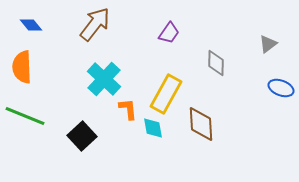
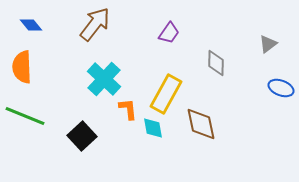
brown diamond: rotated 9 degrees counterclockwise
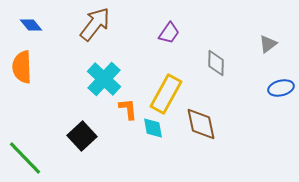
blue ellipse: rotated 35 degrees counterclockwise
green line: moved 42 px down; rotated 24 degrees clockwise
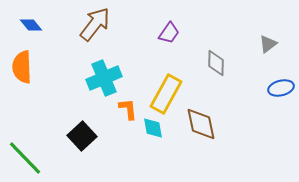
cyan cross: moved 1 px up; rotated 24 degrees clockwise
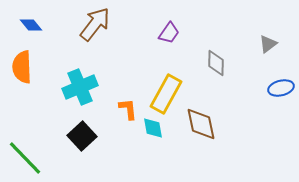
cyan cross: moved 24 px left, 9 px down
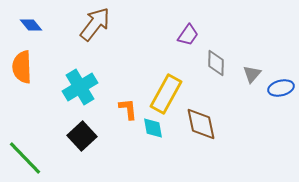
purple trapezoid: moved 19 px right, 2 px down
gray triangle: moved 16 px left, 30 px down; rotated 12 degrees counterclockwise
cyan cross: rotated 8 degrees counterclockwise
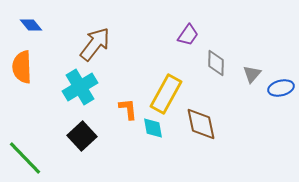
brown arrow: moved 20 px down
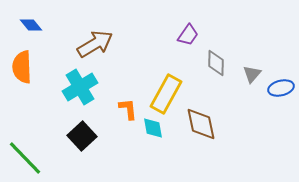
brown arrow: rotated 21 degrees clockwise
